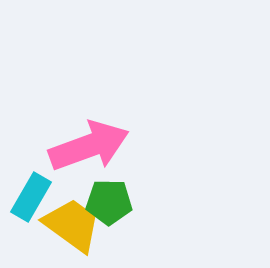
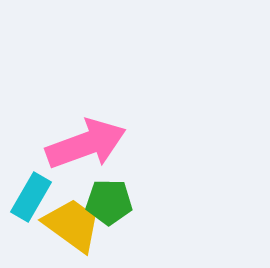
pink arrow: moved 3 px left, 2 px up
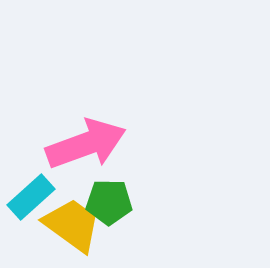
cyan rectangle: rotated 18 degrees clockwise
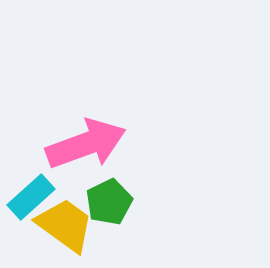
green pentagon: rotated 27 degrees counterclockwise
yellow trapezoid: moved 7 px left
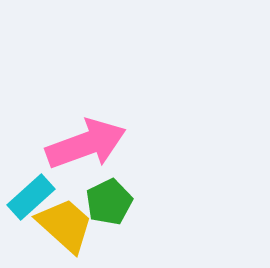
yellow trapezoid: rotated 6 degrees clockwise
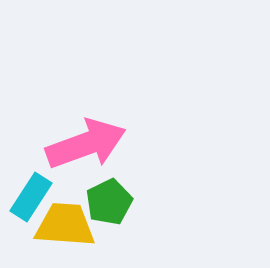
cyan rectangle: rotated 15 degrees counterclockwise
yellow trapezoid: rotated 38 degrees counterclockwise
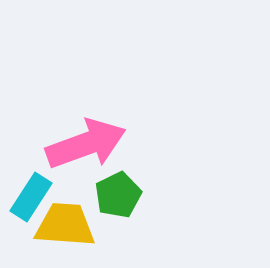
green pentagon: moved 9 px right, 7 px up
